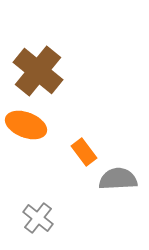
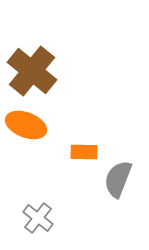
brown cross: moved 6 px left
orange rectangle: rotated 52 degrees counterclockwise
gray semicircle: rotated 66 degrees counterclockwise
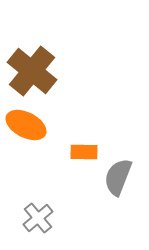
orange ellipse: rotated 6 degrees clockwise
gray semicircle: moved 2 px up
gray cross: rotated 12 degrees clockwise
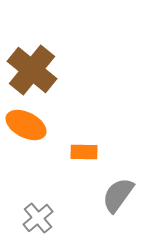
brown cross: moved 1 px up
gray semicircle: moved 18 px down; rotated 15 degrees clockwise
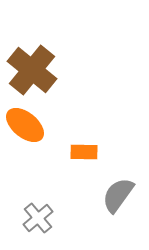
orange ellipse: moved 1 px left; rotated 12 degrees clockwise
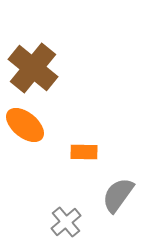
brown cross: moved 1 px right, 2 px up
gray cross: moved 28 px right, 4 px down
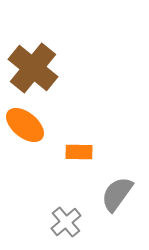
orange rectangle: moved 5 px left
gray semicircle: moved 1 px left, 1 px up
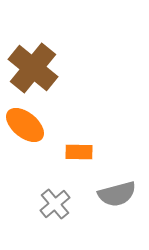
gray semicircle: rotated 141 degrees counterclockwise
gray cross: moved 11 px left, 18 px up
